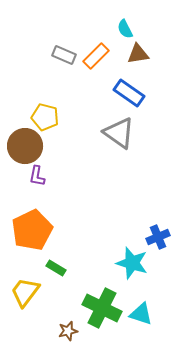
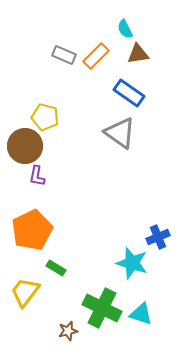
gray triangle: moved 1 px right
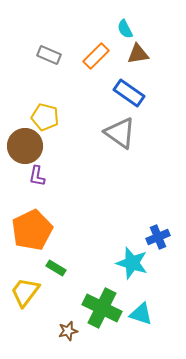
gray rectangle: moved 15 px left
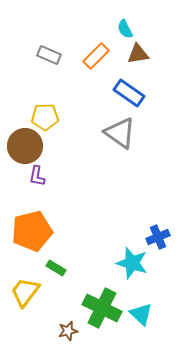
yellow pentagon: rotated 16 degrees counterclockwise
orange pentagon: moved 1 px down; rotated 12 degrees clockwise
cyan triangle: rotated 25 degrees clockwise
